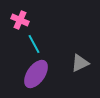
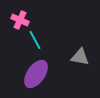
cyan line: moved 1 px right, 4 px up
gray triangle: moved 6 px up; rotated 36 degrees clockwise
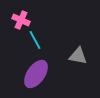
pink cross: moved 1 px right
gray triangle: moved 2 px left, 1 px up
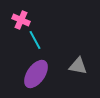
gray triangle: moved 10 px down
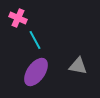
pink cross: moved 3 px left, 2 px up
purple ellipse: moved 2 px up
